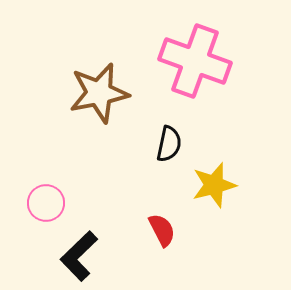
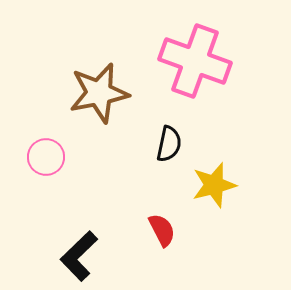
pink circle: moved 46 px up
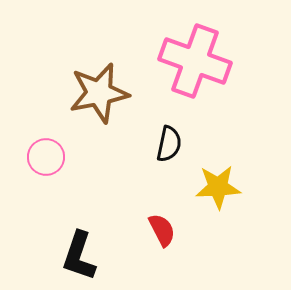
yellow star: moved 4 px right, 2 px down; rotated 12 degrees clockwise
black L-shape: rotated 27 degrees counterclockwise
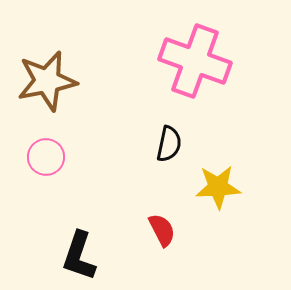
brown star: moved 52 px left, 12 px up
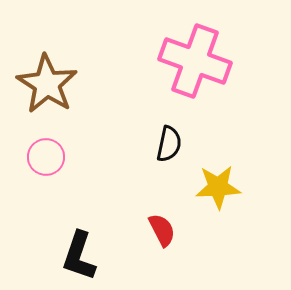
brown star: moved 3 px down; rotated 28 degrees counterclockwise
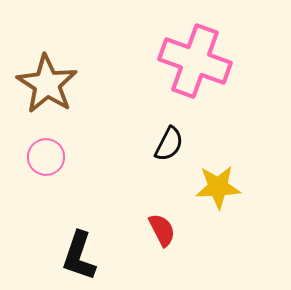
black semicircle: rotated 15 degrees clockwise
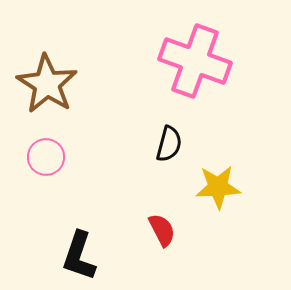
black semicircle: rotated 12 degrees counterclockwise
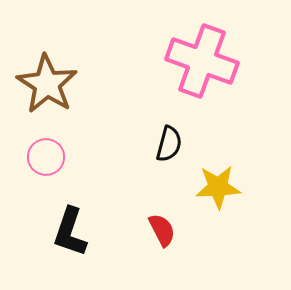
pink cross: moved 7 px right
black L-shape: moved 9 px left, 24 px up
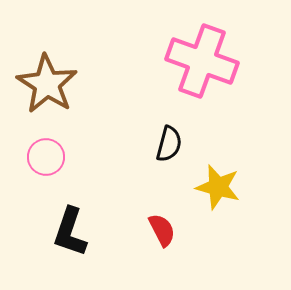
yellow star: rotated 18 degrees clockwise
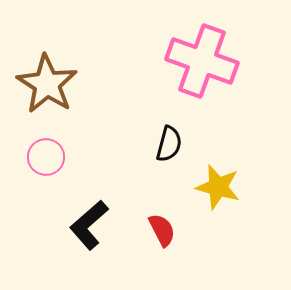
black L-shape: moved 19 px right, 7 px up; rotated 30 degrees clockwise
